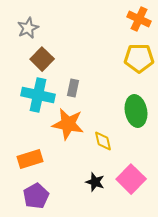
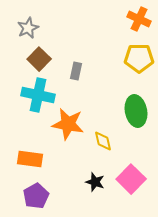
brown square: moved 3 px left
gray rectangle: moved 3 px right, 17 px up
orange rectangle: rotated 25 degrees clockwise
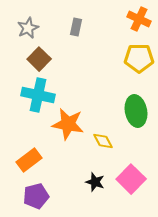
gray rectangle: moved 44 px up
yellow diamond: rotated 15 degrees counterclockwise
orange rectangle: moved 1 px left, 1 px down; rotated 45 degrees counterclockwise
purple pentagon: rotated 15 degrees clockwise
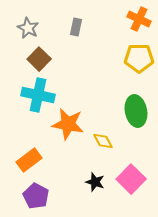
gray star: rotated 20 degrees counterclockwise
purple pentagon: rotated 30 degrees counterclockwise
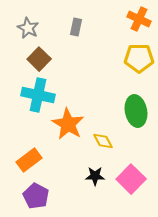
orange star: rotated 20 degrees clockwise
black star: moved 6 px up; rotated 18 degrees counterclockwise
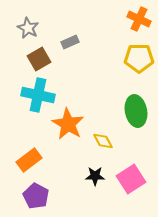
gray rectangle: moved 6 px left, 15 px down; rotated 54 degrees clockwise
brown square: rotated 15 degrees clockwise
pink square: rotated 12 degrees clockwise
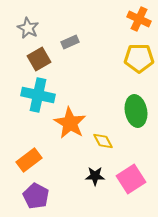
orange star: moved 2 px right, 1 px up
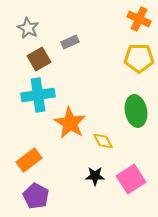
cyan cross: rotated 20 degrees counterclockwise
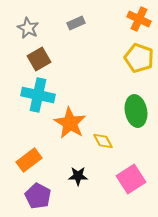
gray rectangle: moved 6 px right, 19 px up
yellow pentagon: rotated 20 degrees clockwise
cyan cross: rotated 20 degrees clockwise
black star: moved 17 px left
purple pentagon: moved 2 px right
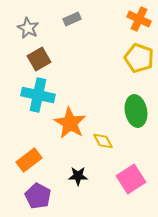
gray rectangle: moved 4 px left, 4 px up
